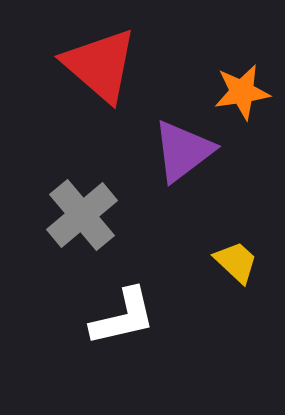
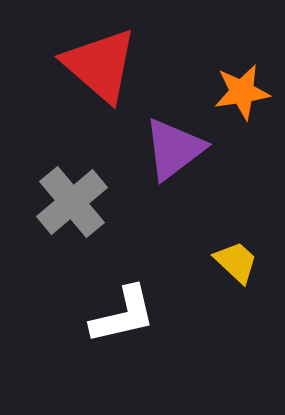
purple triangle: moved 9 px left, 2 px up
gray cross: moved 10 px left, 13 px up
white L-shape: moved 2 px up
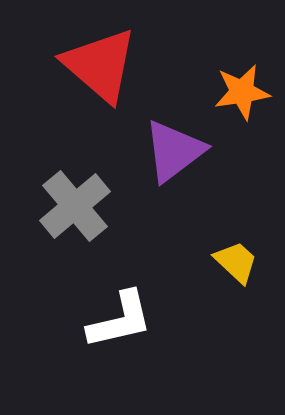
purple triangle: moved 2 px down
gray cross: moved 3 px right, 4 px down
white L-shape: moved 3 px left, 5 px down
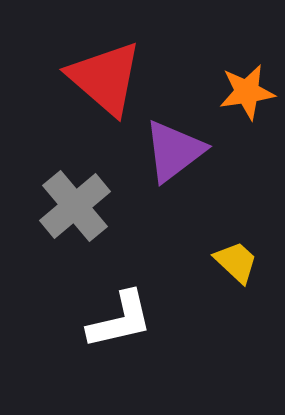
red triangle: moved 5 px right, 13 px down
orange star: moved 5 px right
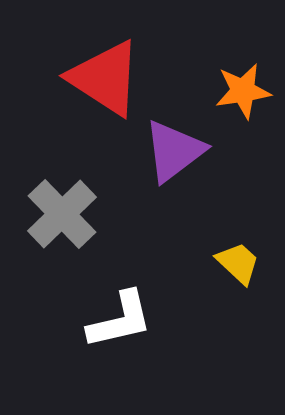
red triangle: rotated 8 degrees counterclockwise
orange star: moved 4 px left, 1 px up
gray cross: moved 13 px left, 8 px down; rotated 4 degrees counterclockwise
yellow trapezoid: moved 2 px right, 1 px down
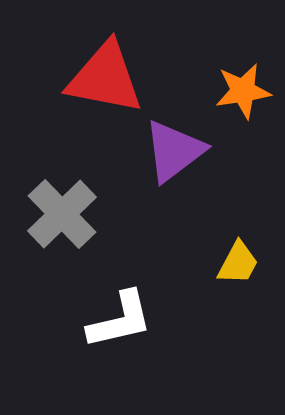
red triangle: rotated 22 degrees counterclockwise
yellow trapezoid: rotated 75 degrees clockwise
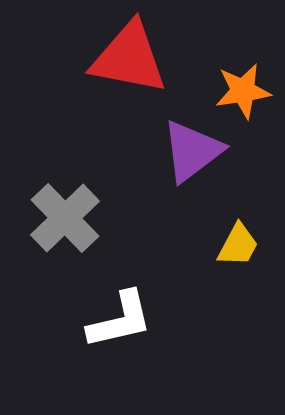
red triangle: moved 24 px right, 20 px up
purple triangle: moved 18 px right
gray cross: moved 3 px right, 4 px down
yellow trapezoid: moved 18 px up
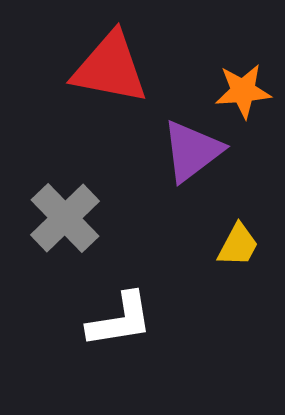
red triangle: moved 19 px left, 10 px down
orange star: rotated 4 degrees clockwise
white L-shape: rotated 4 degrees clockwise
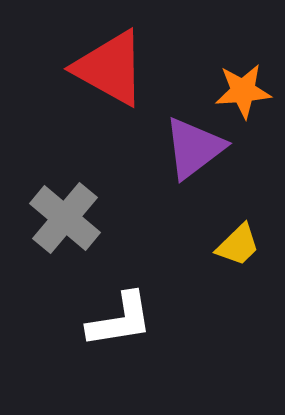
red triangle: rotated 18 degrees clockwise
purple triangle: moved 2 px right, 3 px up
gray cross: rotated 6 degrees counterclockwise
yellow trapezoid: rotated 18 degrees clockwise
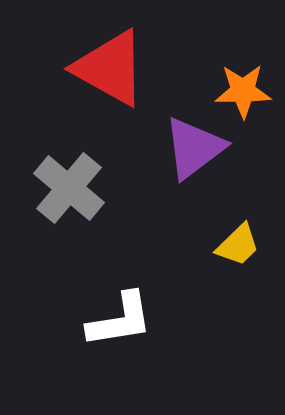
orange star: rotated 4 degrees clockwise
gray cross: moved 4 px right, 30 px up
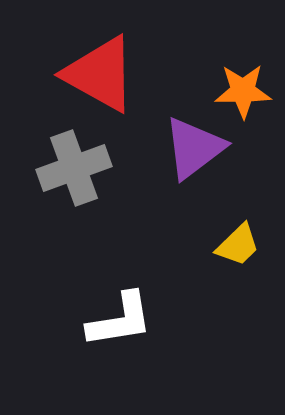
red triangle: moved 10 px left, 6 px down
gray cross: moved 5 px right, 20 px up; rotated 30 degrees clockwise
